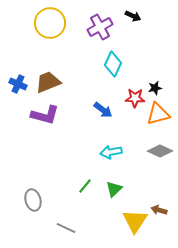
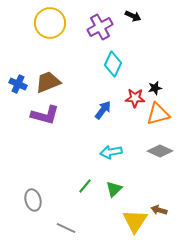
blue arrow: rotated 90 degrees counterclockwise
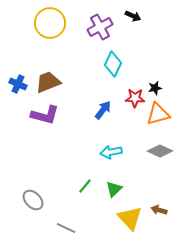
gray ellipse: rotated 30 degrees counterclockwise
yellow triangle: moved 5 px left, 3 px up; rotated 16 degrees counterclockwise
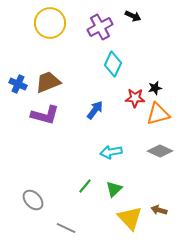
blue arrow: moved 8 px left
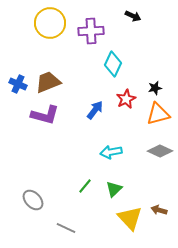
purple cross: moved 9 px left, 4 px down; rotated 25 degrees clockwise
red star: moved 9 px left, 1 px down; rotated 30 degrees counterclockwise
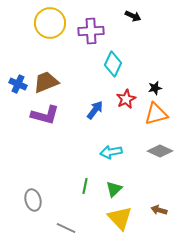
brown trapezoid: moved 2 px left
orange triangle: moved 2 px left
green line: rotated 28 degrees counterclockwise
gray ellipse: rotated 30 degrees clockwise
yellow triangle: moved 10 px left
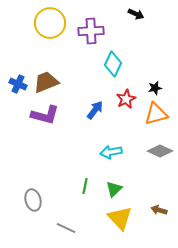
black arrow: moved 3 px right, 2 px up
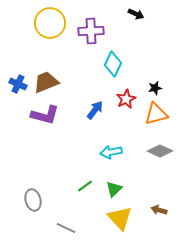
green line: rotated 42 degrees clockwise
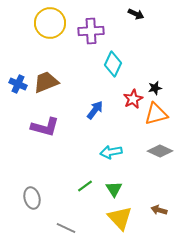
red star: moved 7 px right
purple L-shape: moved 12 px down
green triangle: rotated 18 degrees counterclockwise
gray ellipse: moved 1 px left, 2 px up
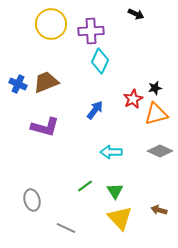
yellow circle: moved 1 px right, 1 px down
cyan diamond: moved 13 px left, 3 px up
cyan arrow: rotated 10 degrees clockwise
green triangle: moved 1 px right, 2 px down
gray ellipse: moved 2 px down
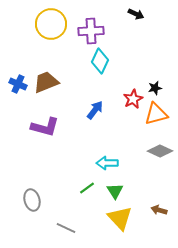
cyan arrow: moved 4 px left, 11 px down
green line: moved 2 px right, 2 px down
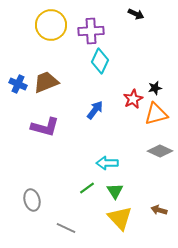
yellow circle: moved 1 px down
